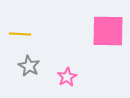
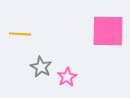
gray star: moved 12 px right, 1 px down
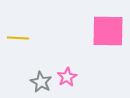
yellow line: moved 2 px left, 4 px down
gray star: moved 15 px down
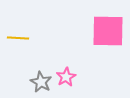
pink star: moved 1 px left
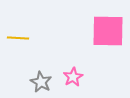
pink star: moved 7 px right
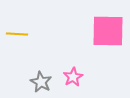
yellow line: moved 1 px left, 4 px up
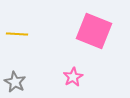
pink square: moved 14 px left; rotated 21 degrees clockwise
gray star: moved 26 px left
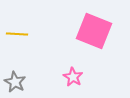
pink star: rotated 12 degrees counterclockwise
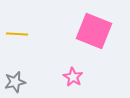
gray star: rotated 30 degrees clockwise
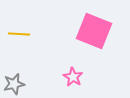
yellow line: moved 2 px right
gray star: moved 1 px left, 2 px down
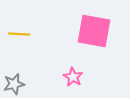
pink square: rotated 12 degrees counterclockwise
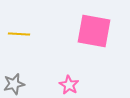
pink star: moved 4 px left, 8 px down
